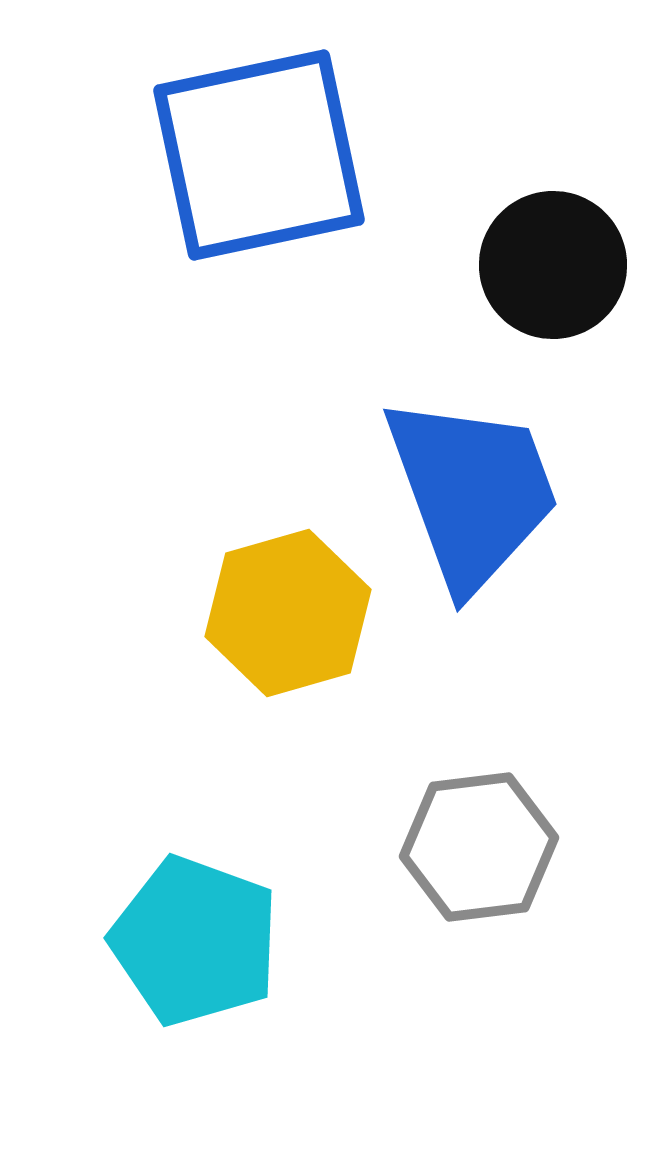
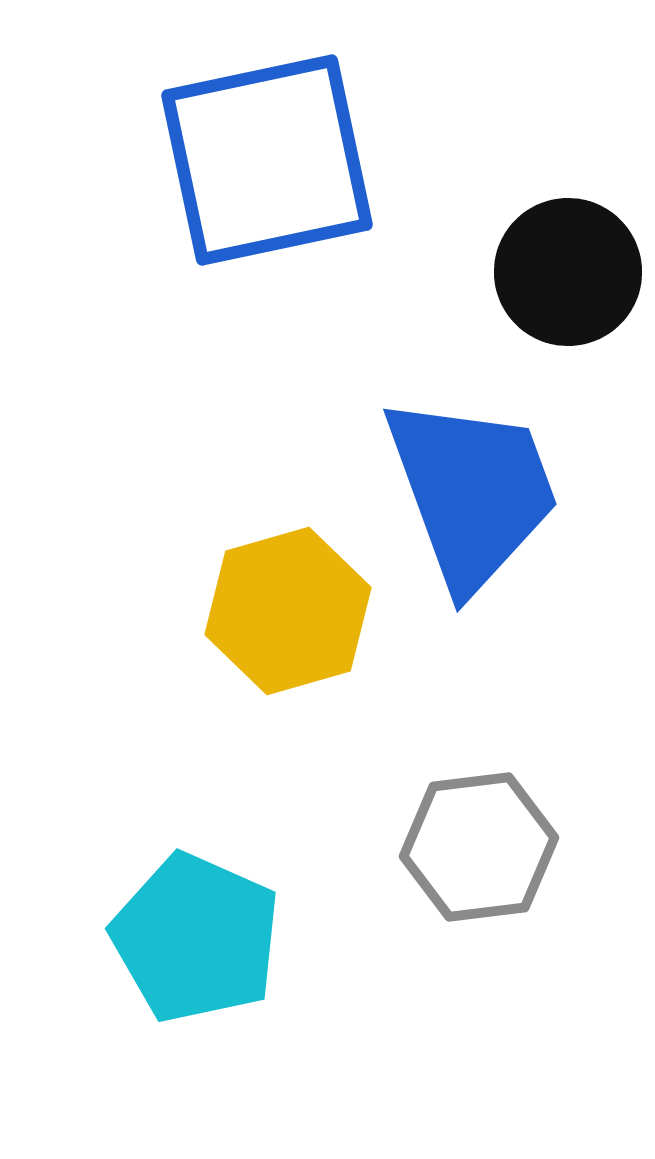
blue square: moved 8 px right, 5 px down
black circle: moved 15 px right, 7 px down
yellow hexagon: moved 2 px up
cyan pentagon: moved 1 px right, 3 px up; rotated 4 degrees clockwise
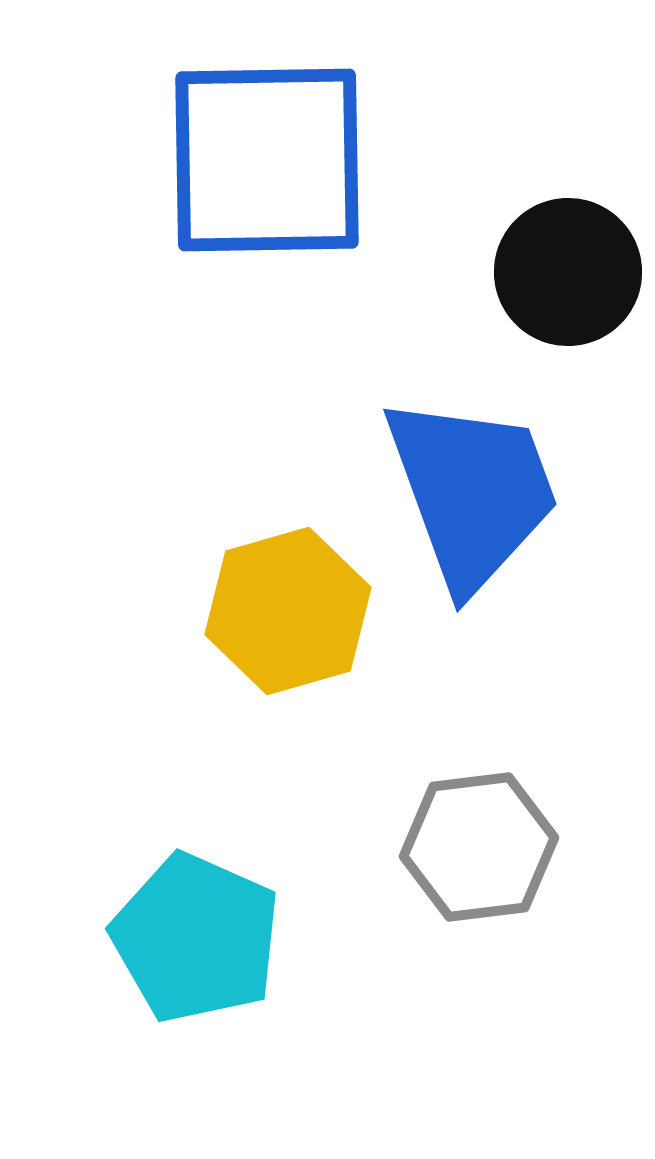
blue square: rotated 11 degrees clockwise
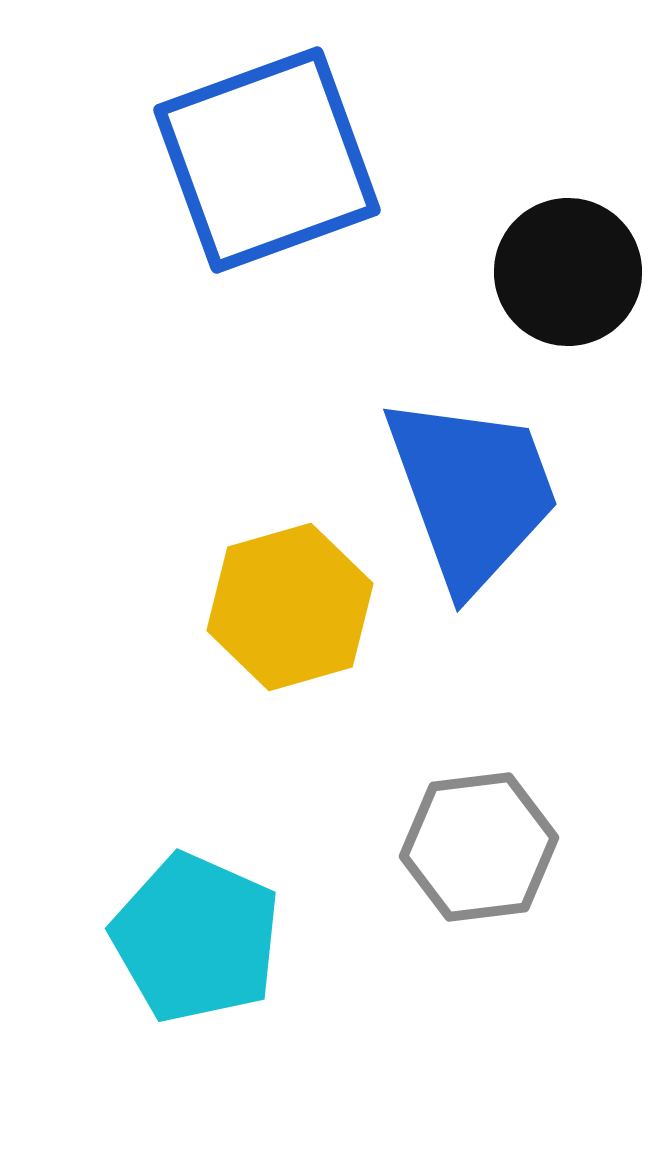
blue square: rotated 19 degrees counterclockwise
yellow hexagon: moved 2 px right, 4 px up
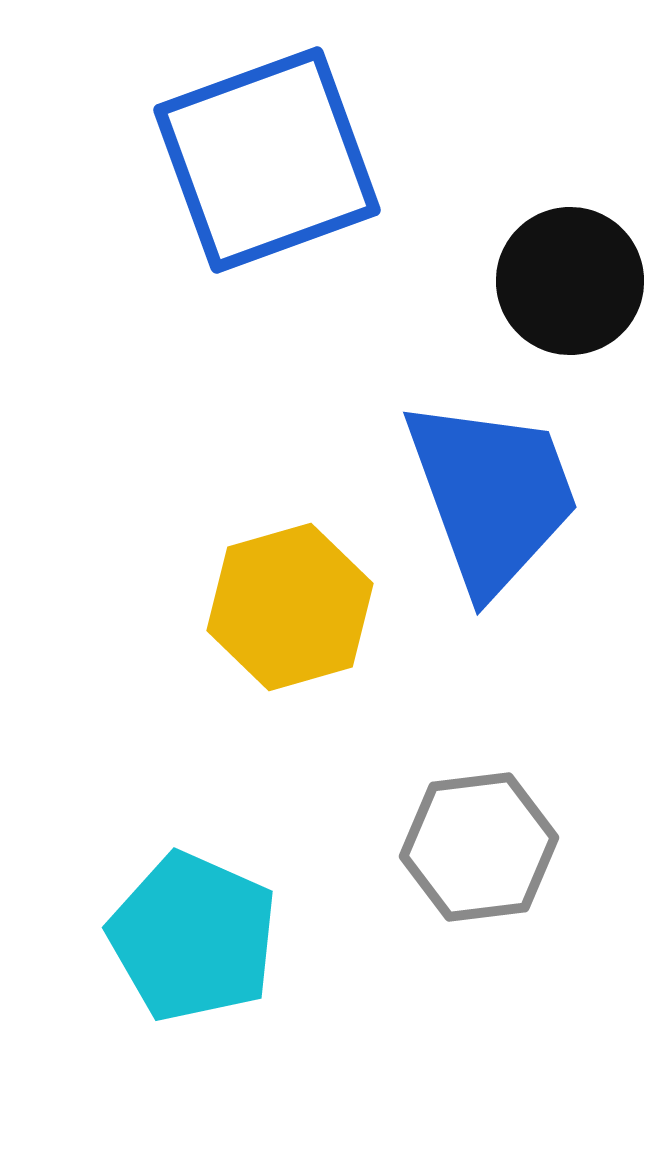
black circle: moved 2 px right, 9 px down
blue trapezoid: moved 20 px right, 3 px down
cyan pentagon: moved 3 px left, 1 px up
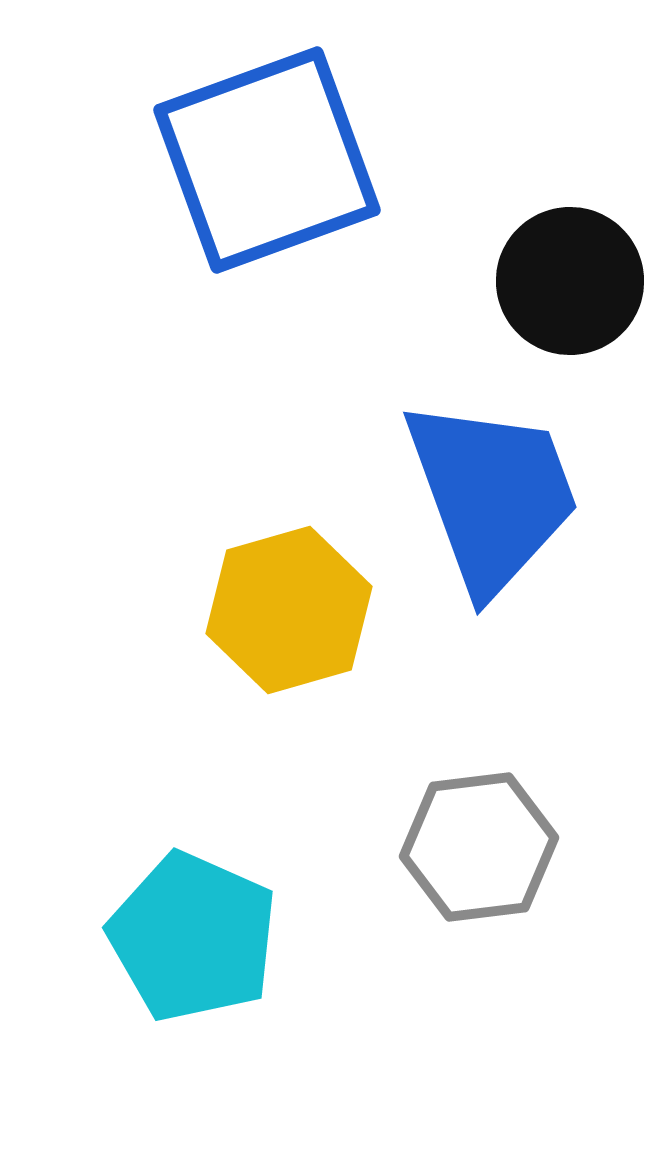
yellow hexagon: moved 1 px left, 3 px down
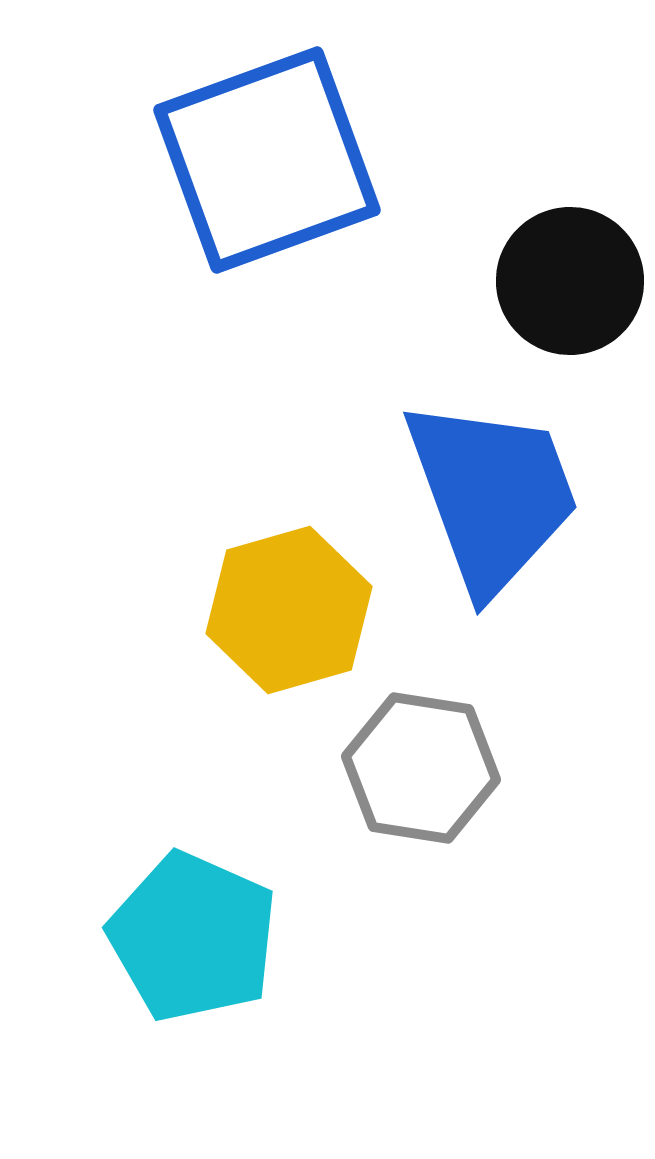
gray hexagon: moved 58 px left, 79 px up; rotated 16 degrees clockwise
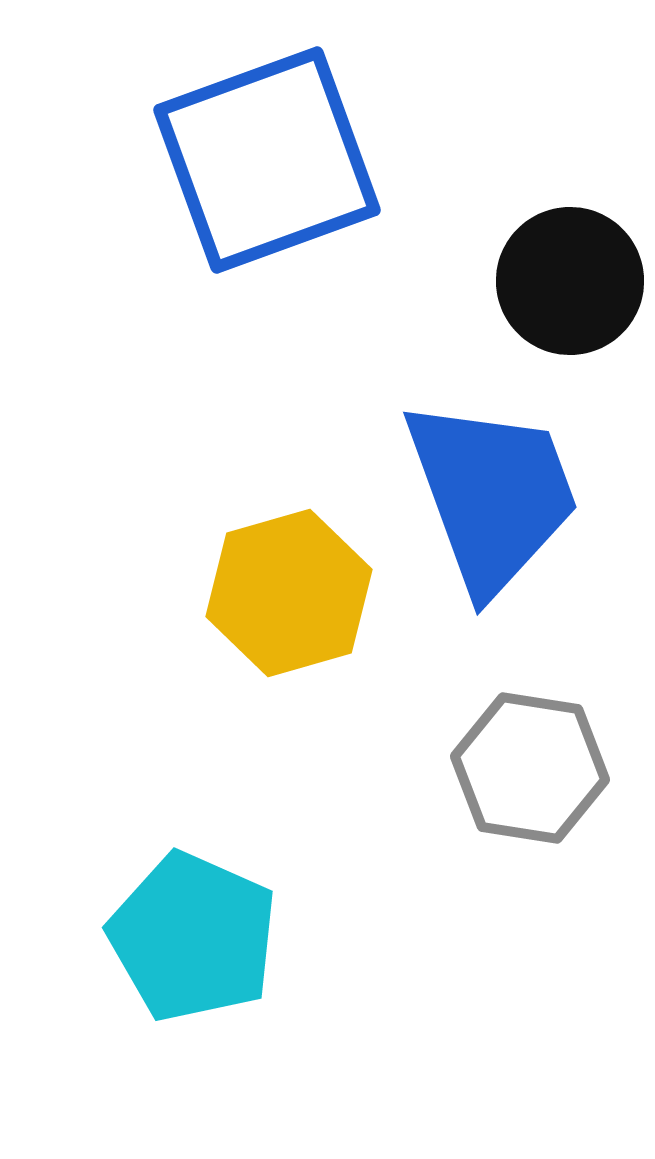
yellow hexagon: moved 17 px up
gray hexagon: moved 109 px right
